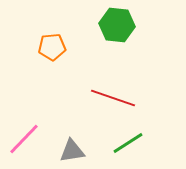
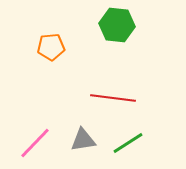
orange pentagon: moved 1 px left
red line: rotated 12 degrees counterclockwise
pink line: moved 11 px right, 4 px down
gray triangle: moved 11 px right, 11 px up
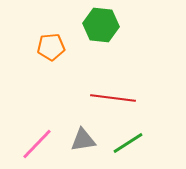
green hexagon: moved 16 px left
pink line: moved 2 px right, 1 px down
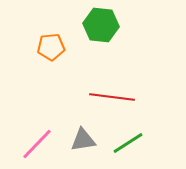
red line: moved 1 px left, 1 px up
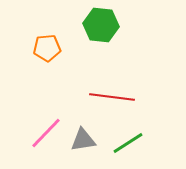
orange pentagon: moved 4 px left, 1 px down
pink line: moved 9 px right, 11 px up
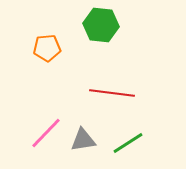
red line: moved 4 px up
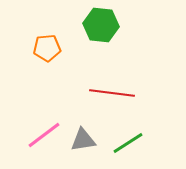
pink line: moved 2 px left, 2 px down; rotated 9 degrees clockwise
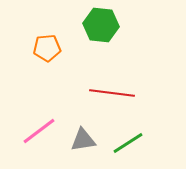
pink line: moved 5 px left, 4 px up
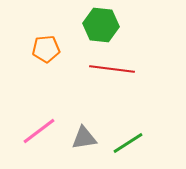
orange pentagon: moved 1 px left, 1 px down
red line: moved 24 px up
gray triangle: moved 1 px right, 2 px up
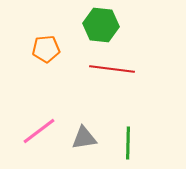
green line: rotated 56 degrees counterclockwise
